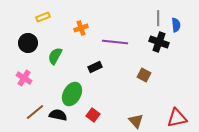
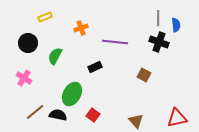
yellow rectangle: moved 2 px right
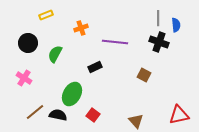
yellow rectangle: moved 1 px right, 2 px up
green semicircle: moved 2 px up
red triangle: moved 2 px right, 3 px up
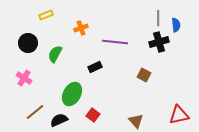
black cross: rotated 36 degrees counterclockwise
black semicircle: moved 1 px right, 5 px down; rotated 36 degrees counterclockwise
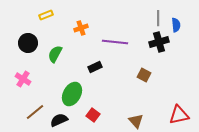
pink cross: moved 1 px left, 1 px down
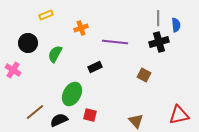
pink cross: moved 10 px left, 9 px up
red square: moved 3 px left; rotated 24 degrees counterclockwise
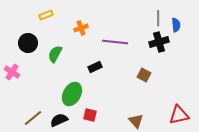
pink cross: moved 1 px left, 2 px down
brown line: moved 2 px left, 6 px down
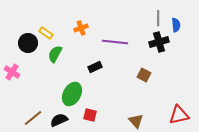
yellow rectangle: moved 18 px down; rotated 56 degrees clockwise
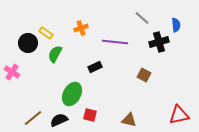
gray line: moved 16 px left; rotated 49 degrees counterclockwise
brown triangle: moved 7 px left, 1 px up; rotated 35 degrees counterclockwise
